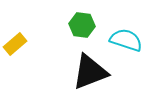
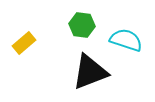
yellow rectangle: moved 9 px right, 1 px up
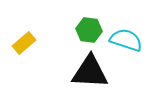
green hexagon: moved 7 px right, 5 px down
black triangle: rotated 24 degrees clockwise
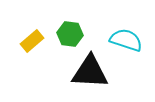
green hexagon: moved 19 px left, 4 px down
yellow rectangle: moved 8 px right, 2 px up
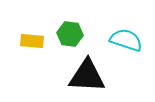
yellow rectangle: rotated 45 degrees clockwise
black triangle: moved 3 px left, 4 px down
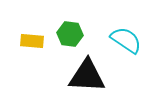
cyan semicircle: rotated 16 degrees clockwise
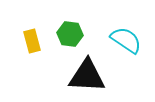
yellow rectangle: rotated 70 degrees clockwise
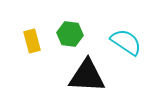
cyan semicircle: moved 2 px down
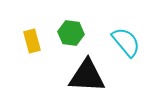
green hexagon: moved 1 px right, 1 px up
cyan semicircle: rotated 16 degrees clockwise
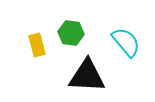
yellow rectangle: moved 5 px right, 4 px down
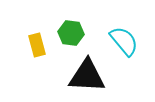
cyan semicircle: moved 2 px left, 1 px up
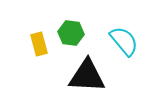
yellow rectangle: moved 2 px right, 1 px up
